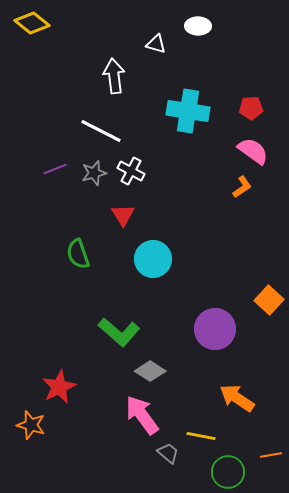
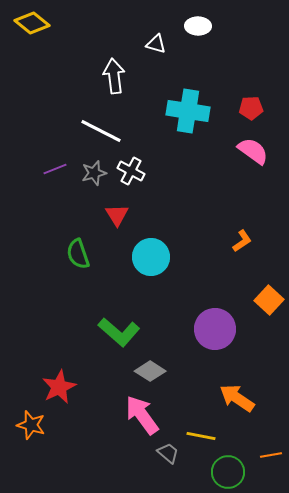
orange L-shape: moved 54 px down
red triangle: moved 6 px left
cyan circle: moved 2 px left, 2 px up
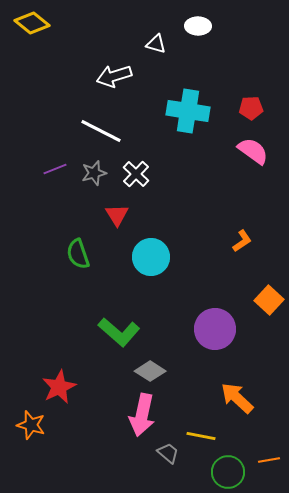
white arrow: rotated 100 degrees counterclockwise
white cross: moved 5 px right, 3 px down; rotated 16 degrees clockwise
orange arrow: rotated 9 degrees clockwise
pink arrow: rotated 132 degrees counterclockwise
orange line: moved 2 px left, 5 px down
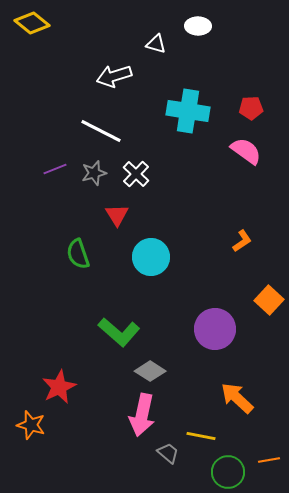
pink semicircle: moved 7 px left
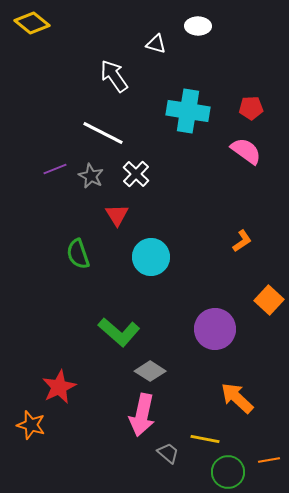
white arrow: rotated 72 degrees clockwise
white line: moved 2 px right, 2 px down
gray star: moved 3 px left, 3 px down; rotated 30 degrees counterclockwise
yellow line: moved 4 px right, 3 px down
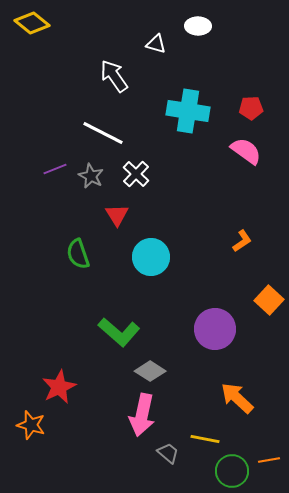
green circle: moved 4 px right, 1 px up
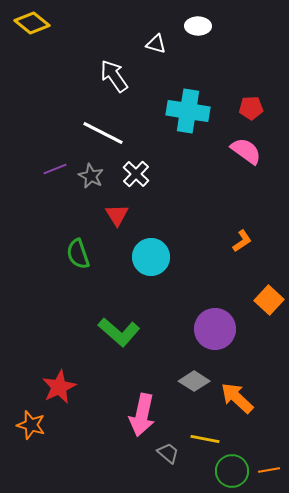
gray diamond: moved 44 px right, 10 px down
orange line: moved 10 px down
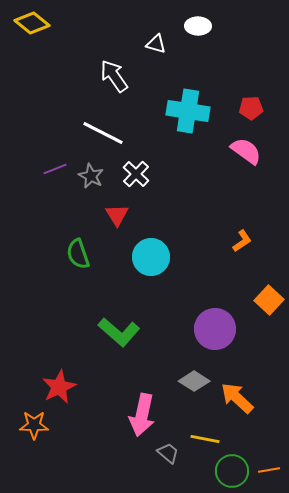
orange star: moved 3 px right; rotated 16 degrees counterclockwise
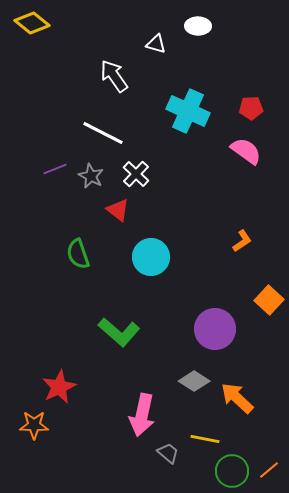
cyan cross: rotated 15 degrees clockwise
red triangle: moved 1 px right, 5 px up; rotated 20 degrees counterclockwise
orange line: rotated 30 degrees counterclockwise
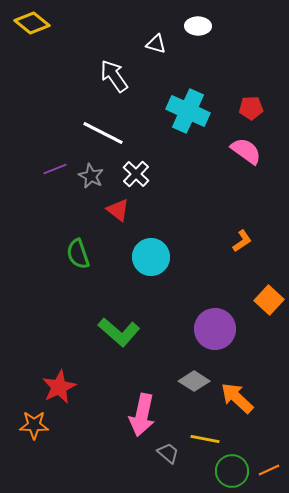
orange line: rotated 15 degrees clockwise
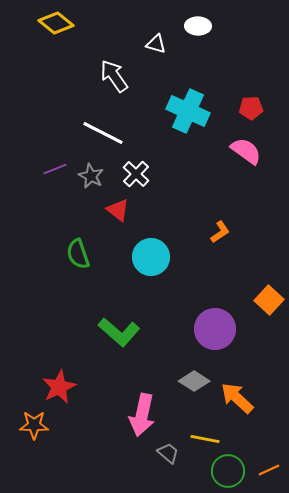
yellow diamond: moved 24 px right
orange L-shape: moved 22 px left, 9 px up
green circle: moved 4 px left
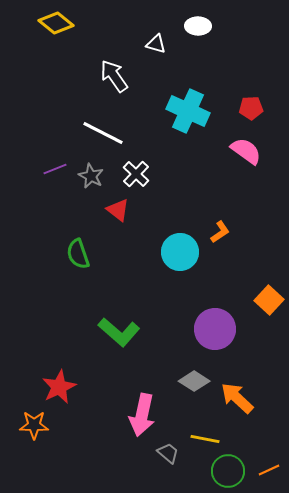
cyan circle: moved 29 px right, 5 px up
